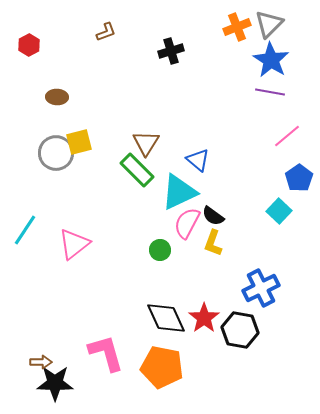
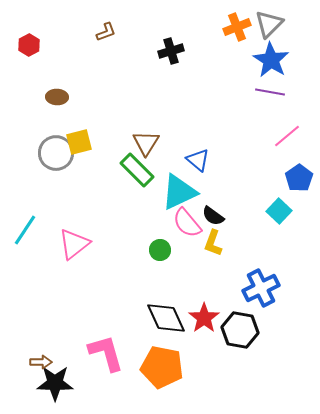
pink semicircle: rotated 68 degrees counterclockwise
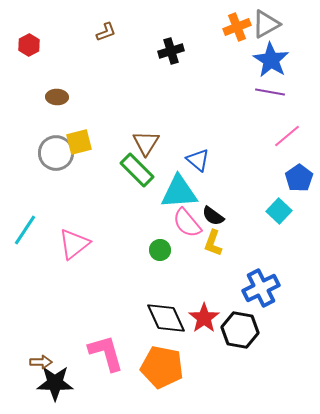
gray triangle: moved 3 px left; rotated 16 degrees clockwise
cyan triangle: rotated 21 degrees clockwise
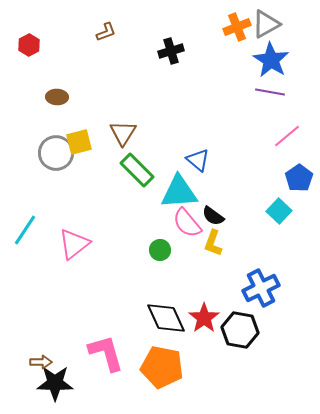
brown triangle: moved 23 px left, 10 px up
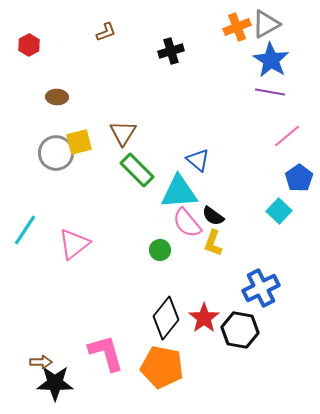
black diamond: rotated 63 degrees clockwise
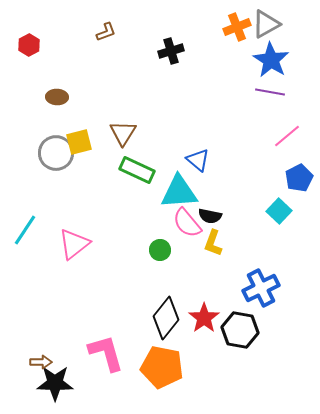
green rectangle: rotated 20 degrees counterclockwise
blue pentagon: rotated 8 degrees clockwise
black semicircle: moved 3 px left; rotated 25 degrees counterclockwise
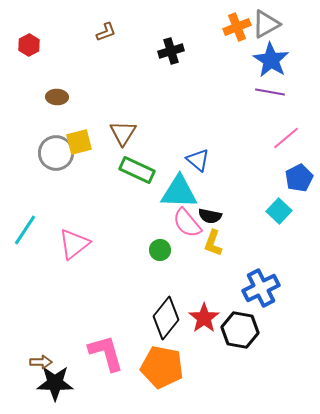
pink line: moved 1 px left, 2 px down
cyan triangle: rotated 6 degrees clockwise
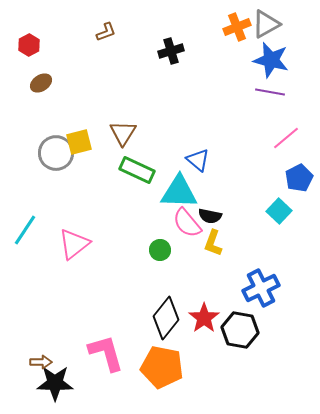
blue star: rotated 18 degrees counterclockwise
brown ellipse: moved 16 px left, 14 px up; rotated 35 degrees counterclockwise
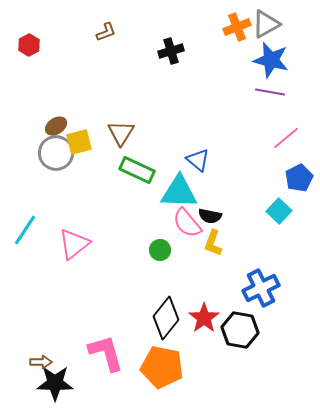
brown ellipse: moved 15 px right, 43 px down
brown triangle: moved 2 px left
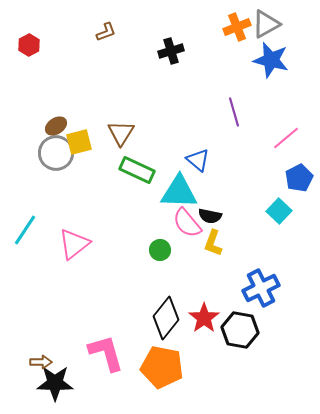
purple line: moved 36 px left, 20 px down; rotated 64 degrees clockwise
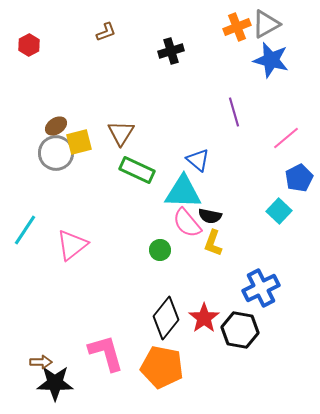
cyan triangle: moved 4 px right
pink triangle: moved 2 px left, 1 px down
